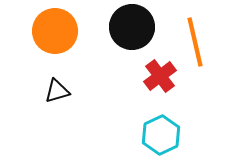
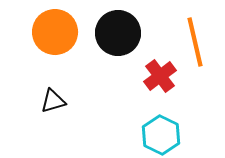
black circle: moved 14 px left, 6 px down
orange circle: moved 1 px down
black triangle: moved 4 px left, 10 px down
cyan hexagon: rotated 9 degrees counterclockwise
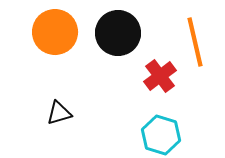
black triangle: moved 6 px right, 12 px down
cyan hexagon: rotated 9 degrees counterclockwise
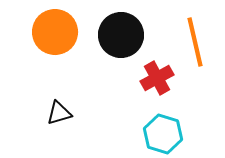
black circle: moved 3 px right, 2 px down
red cross: moved 3 px left, 2 px down; rotated 8 degrees clockwise
cyan hexagon: moved 2 px right, 1 px up
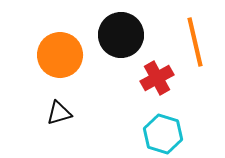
orange circle: moved 5 px right, 23 px down
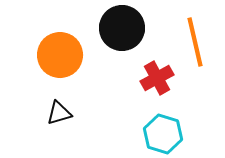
black circle: moved 1 px right, 7 px up
